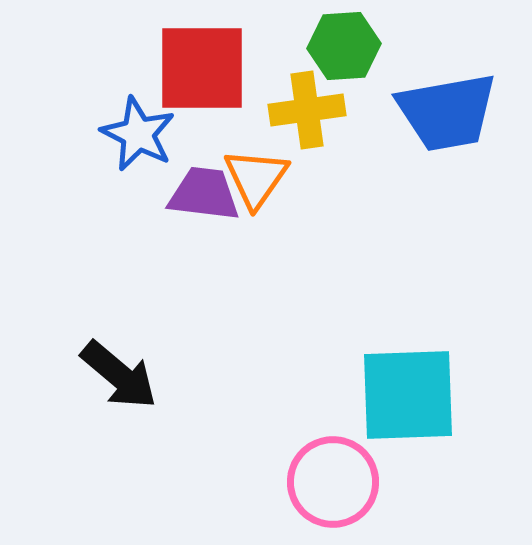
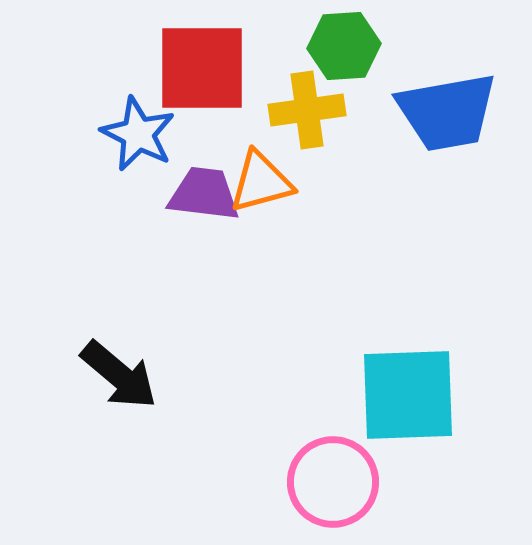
orange triangle: moved 5 px right, 4 px down; rotated 40 degrees clockwise
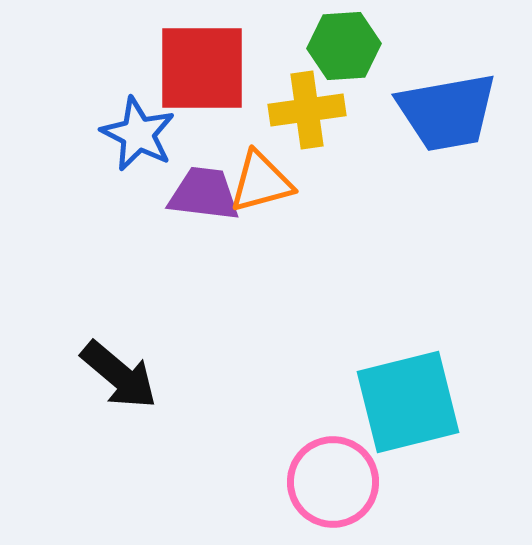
cyan square: moved 7 px down; rotated 12 degrees counterclockwise
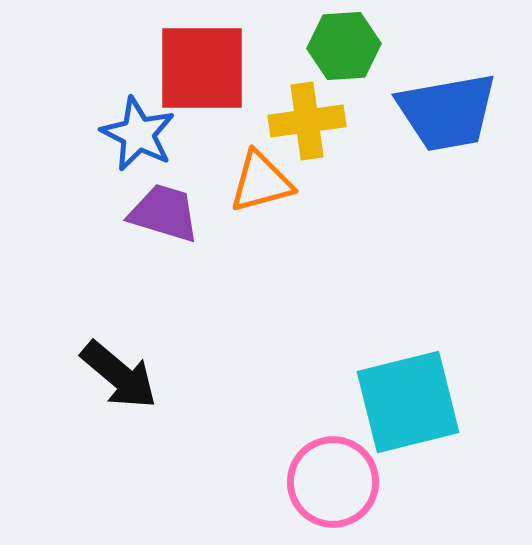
yellow cross: moved 11 px down
purple trapezoid: moved 40 px left, 19 px down; rotated 10 degrees clockwise
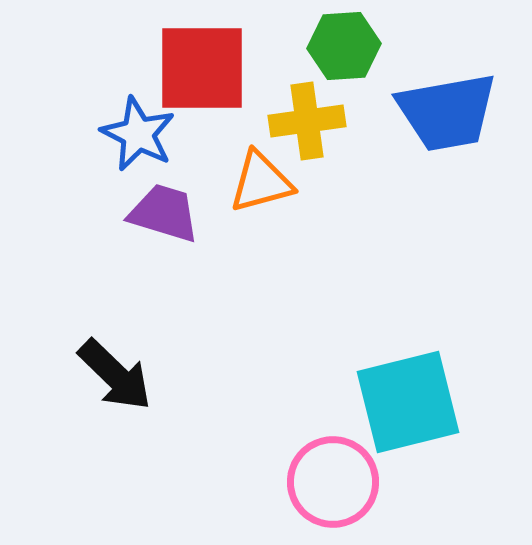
black arrow: moved 4 px left; rotated 4 degrees clockwise
